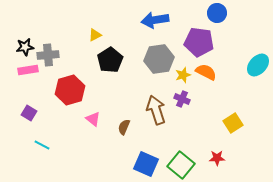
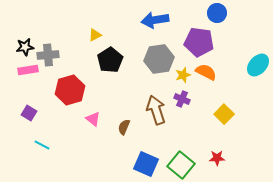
yellow square: moved 9 px left, 9 px up; rotated 12 degrees counterclockwise
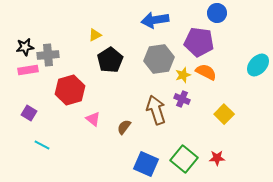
brown semicircle: rotated 14 degrees clockwise
green square: moved 3 px right, 6 px up
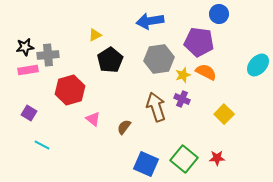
blue circle: moved 2 px right, 1 px down
blue arrow: moved 5 px left, 1 px down
brown arrow: moved 3 px up
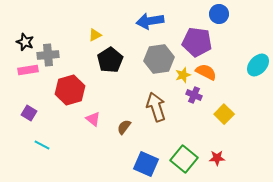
purple pentagon: moved 2 px left
black star: moved 5 px up; rotated 30 degrees clockwise
purple cross: moved 12 px right, 4 px up
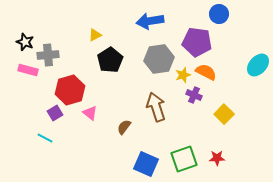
pink rectangle: rotated 24 degrees clockwise
purple square: moved 26 px right; rotated 28 degrees clockwise
pink triangle: moved 3 px left, 6 px up
cyan line: moved 3 px right, 7 px up
green square: rotated 32 degrees clockwise
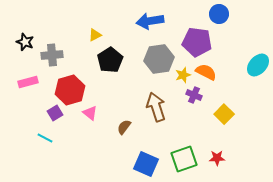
gray cross: moved 4 px right
pink rectangle: moved 12 px down; rotated 30 degrees counterclockwise
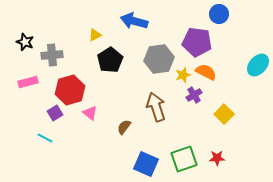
blue arrow: moved 16 px left; rotated 24 degrees clockwise
purple cross: rotated 35 degrees clockwise
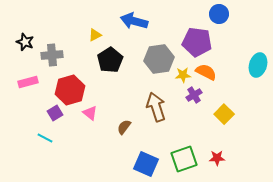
cyan ellipse: rotated 25 degrees counterclockwise
yellow star: rotated 14 degrees clockwise
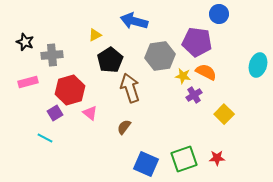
gray hexagon: moved 1 px right, 3 px up
yellow star: moved 1 px down; rotated 14 degrees clockwise
brown arrow: moved 26 px left, 19 px up
